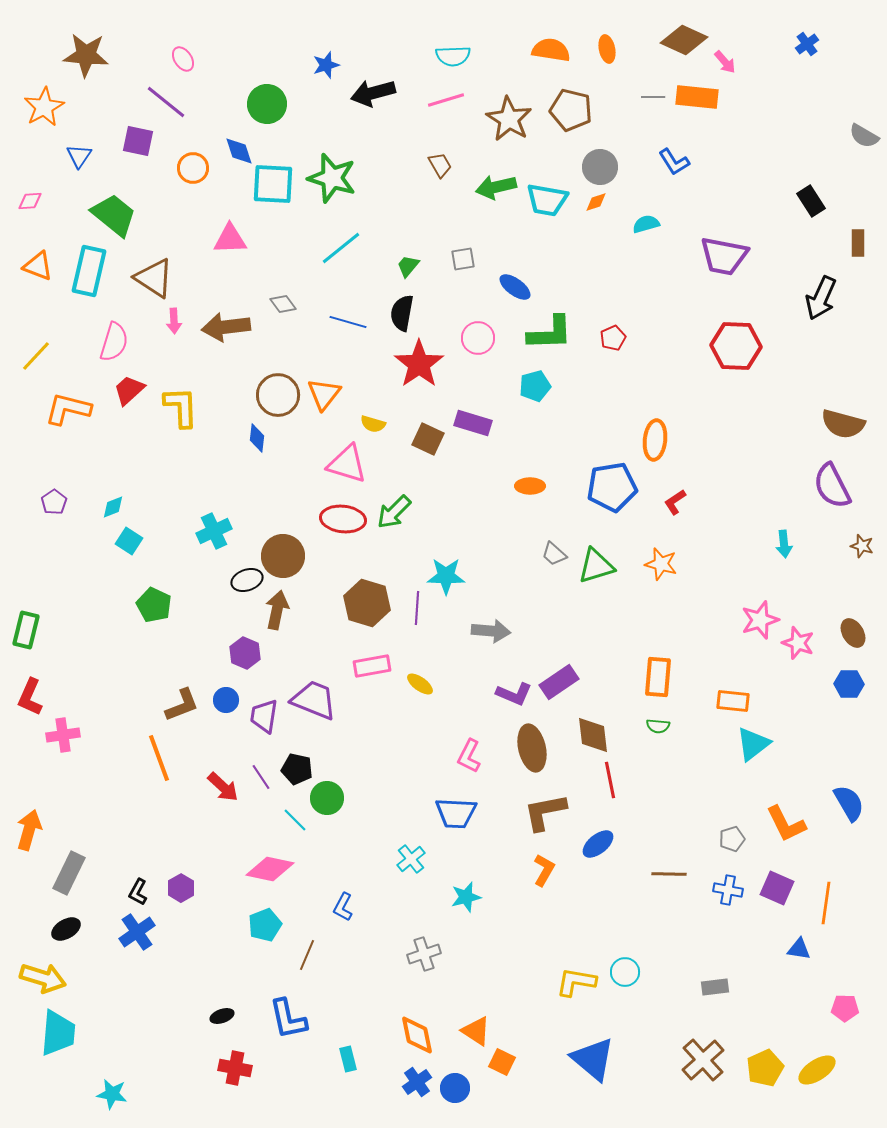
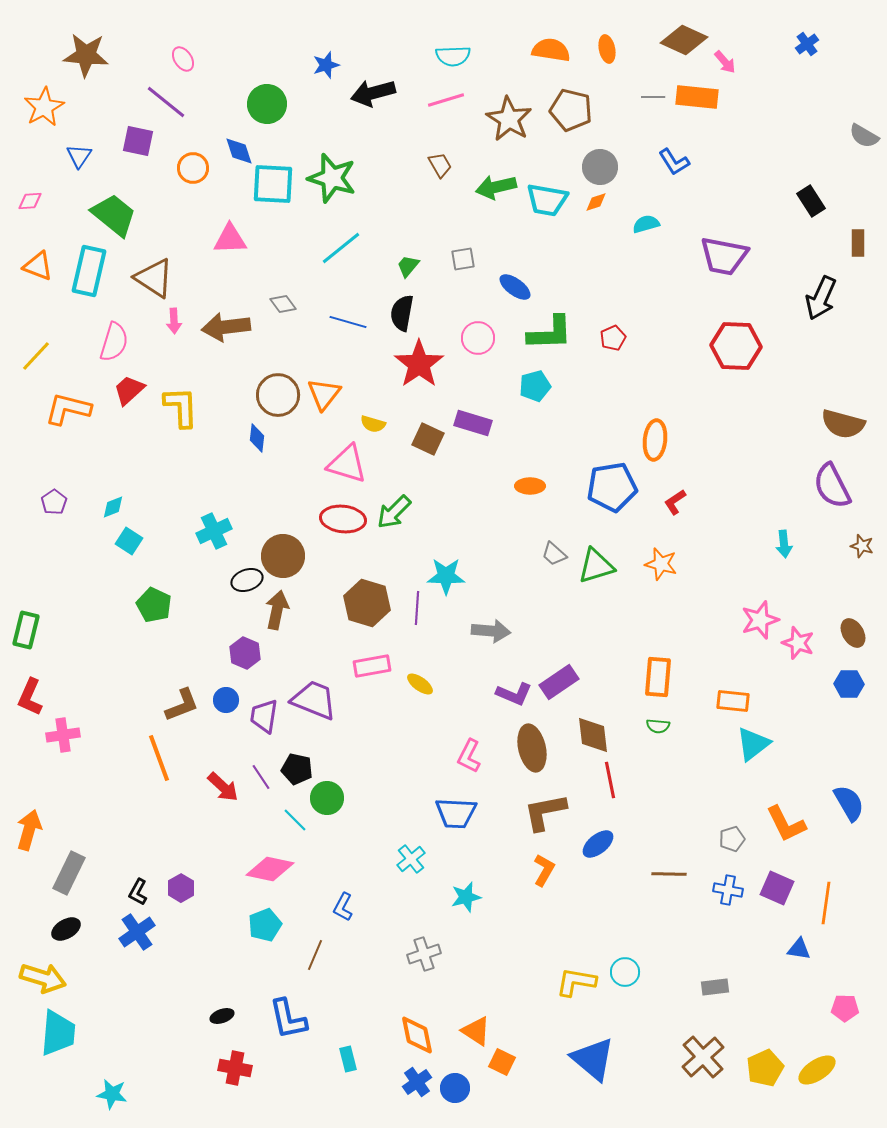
brown line at (307, 955): moved 8 px right
brown cross at (703, 1060): moved 3 px up
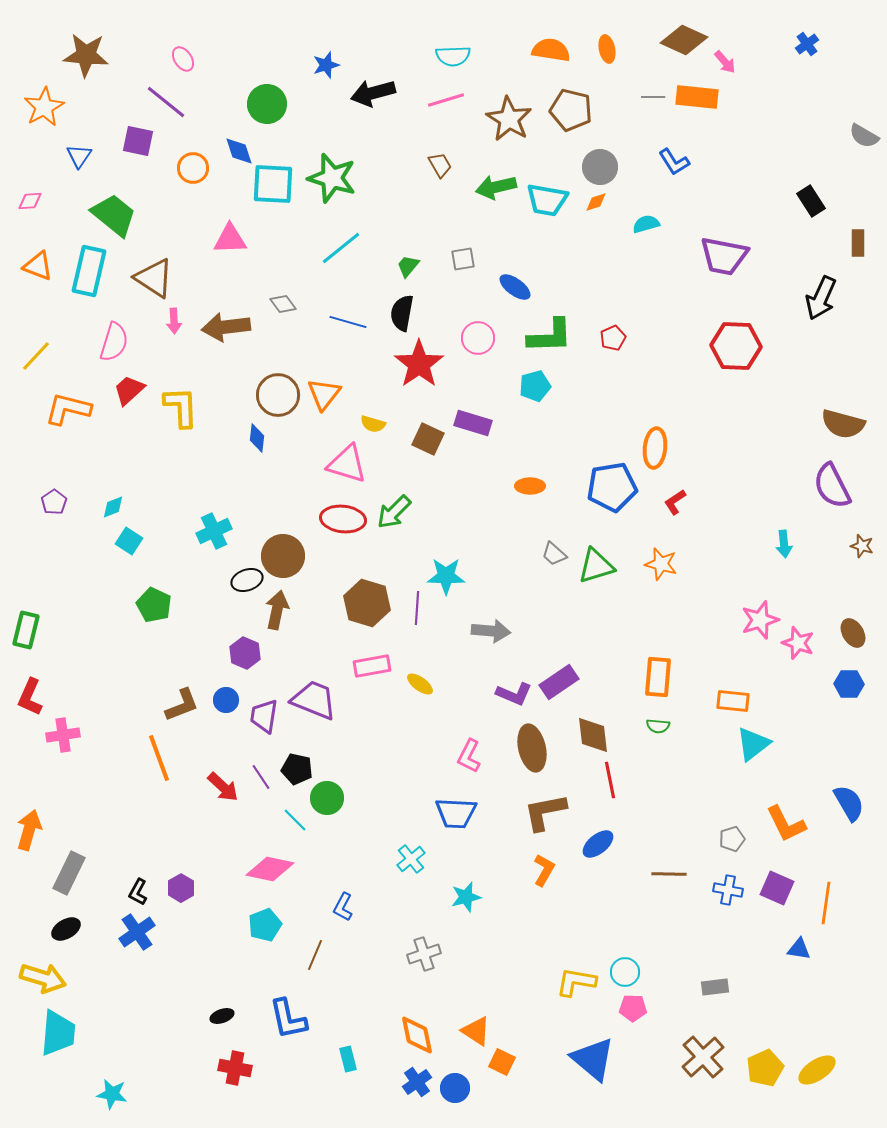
green L-shape at (550, 333): moved 3 px down
orange ellipse at (655, 440): moved 8 px down
pink pentagon at (845, 1008): moved 212 px left
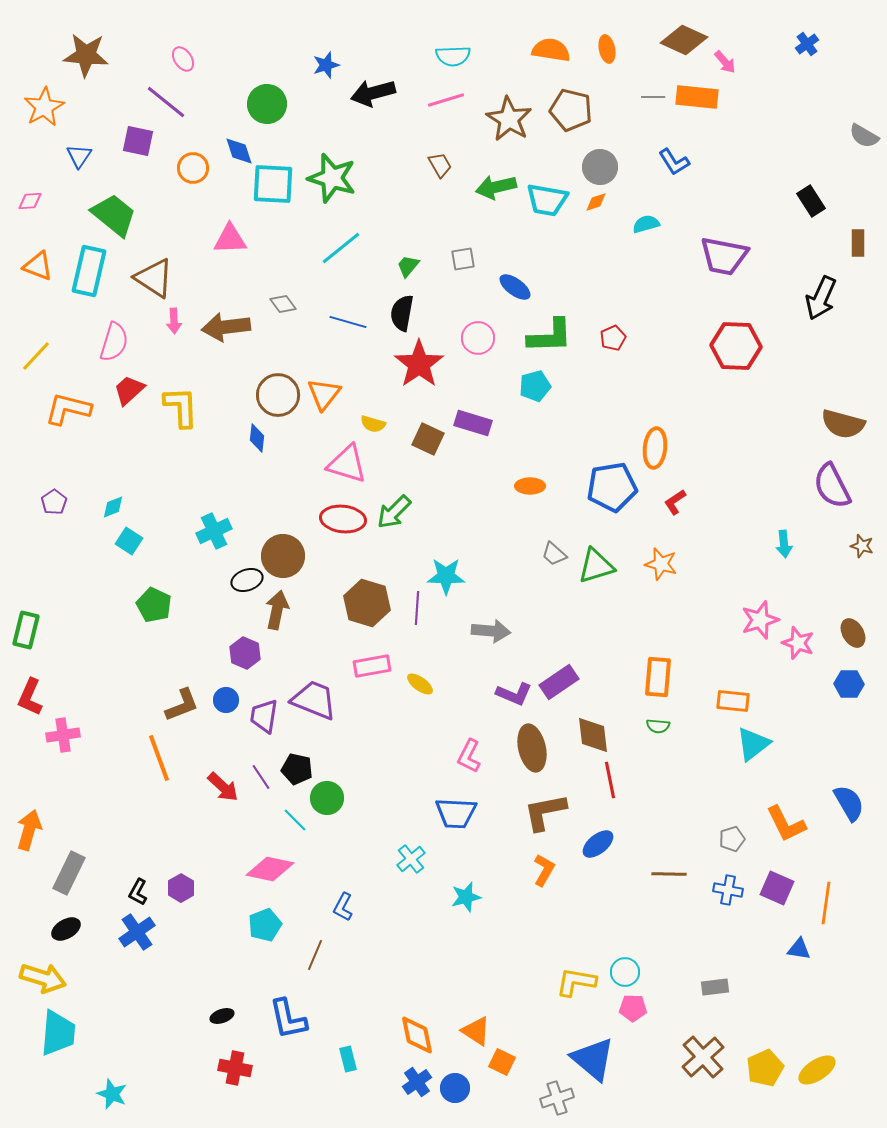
gray cross at (424, 954): moved 133 px right, 144 px down
cyan star at (112, 1094): rotated 12 degrees clockwise
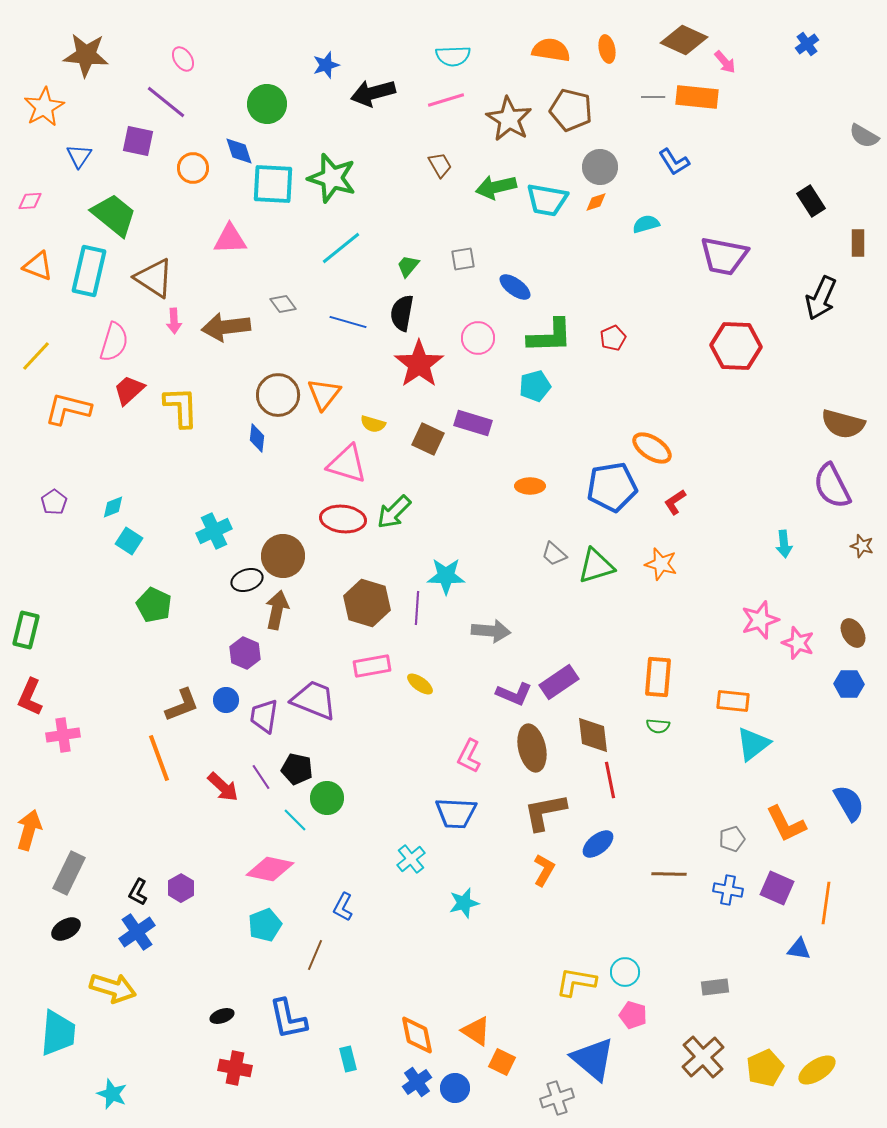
orange ellipse at (655, 448): moved 3 px left; rotated 63 degrees counterclockwise
cyan star at (466, 897): moved 2 px left, 6 px down
yellow arrow at (43, 978): moved 70 px right, 10 px down
pink pentagon at (633, 1008): moved 7 px down; rotated 16 degrees clockwise
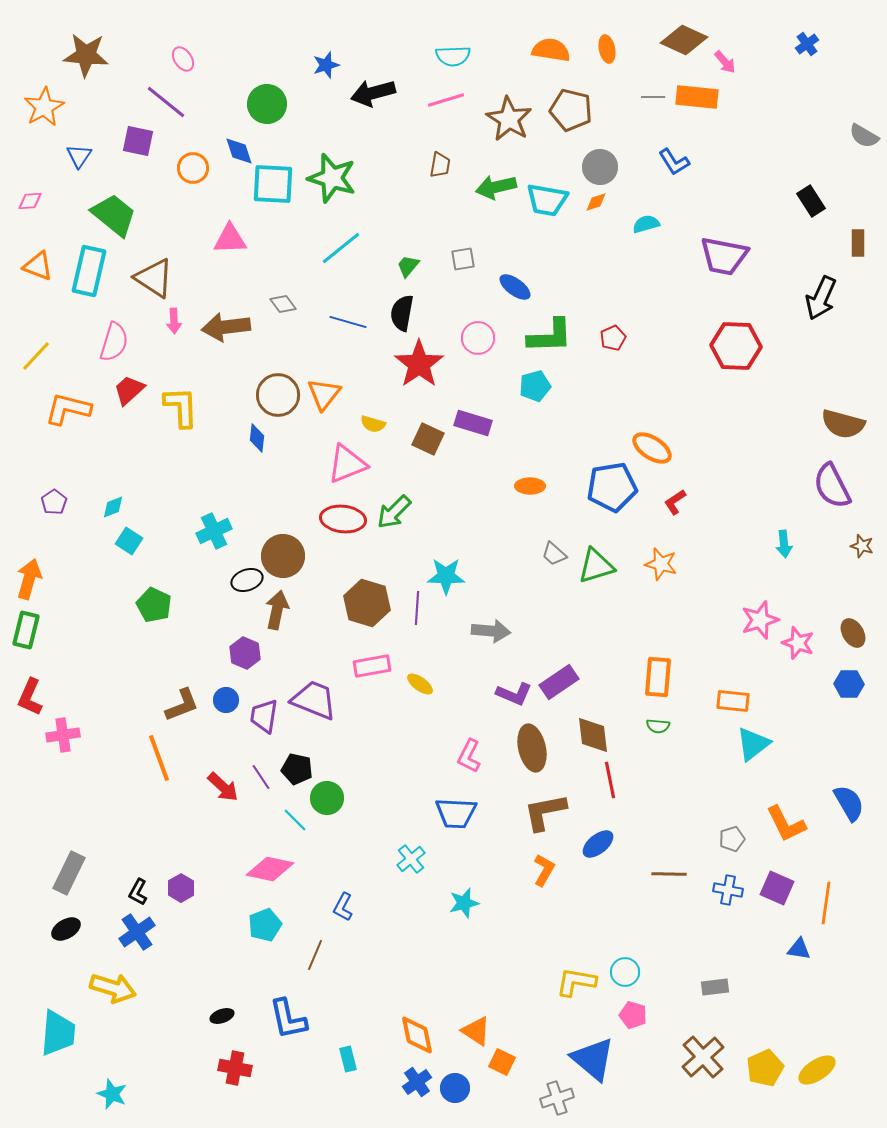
brown trapezoid at (440, 165): rotated 40 degrees clockwise
pink triangle at (347, 464): rotated 39 degrees counterclockwise
orange arrow at (29, 830): moved 251 px up
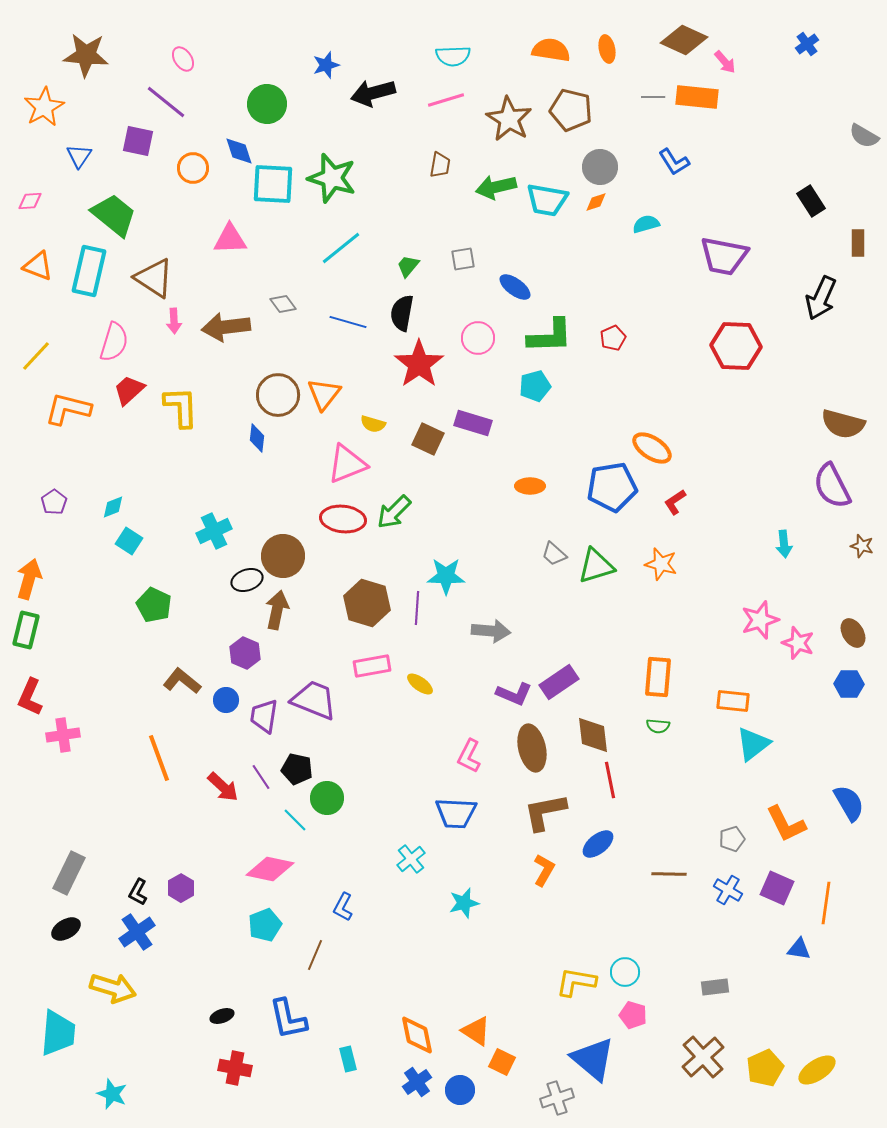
brown L-shape at (182, 705): moved 24 px up; rotated 120 degrees counterclockwise
blue cross at (728, 890): rotated 20 degrees clockwise
blue circle at (455, 1088): moved 5 px right, 2 px down
